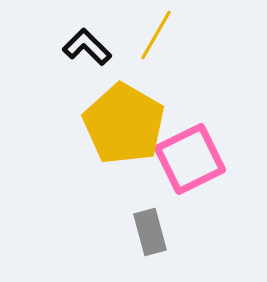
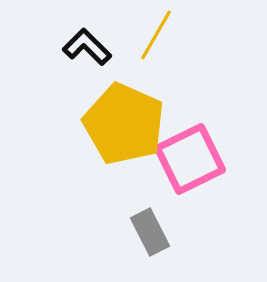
yellow pentagon: rotated 6 degrees counterclockwise
gray rectangle: rotated 12 degrees counterclockwise
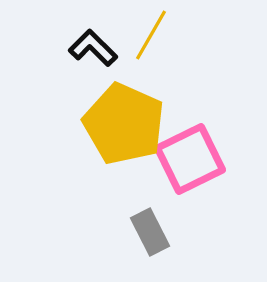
yellow line: moved 5 px left
black L-shape: moved 6 px right, 1 px down
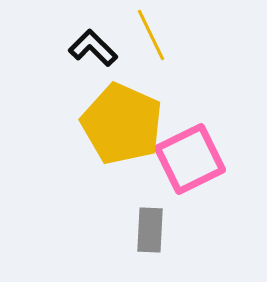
yellow line: rotated 56 degrees counterclockwise
yellow pentagon: moved 2 px left
gray rectangle: moved 2 px up; rotated 30 degrees clockwise
